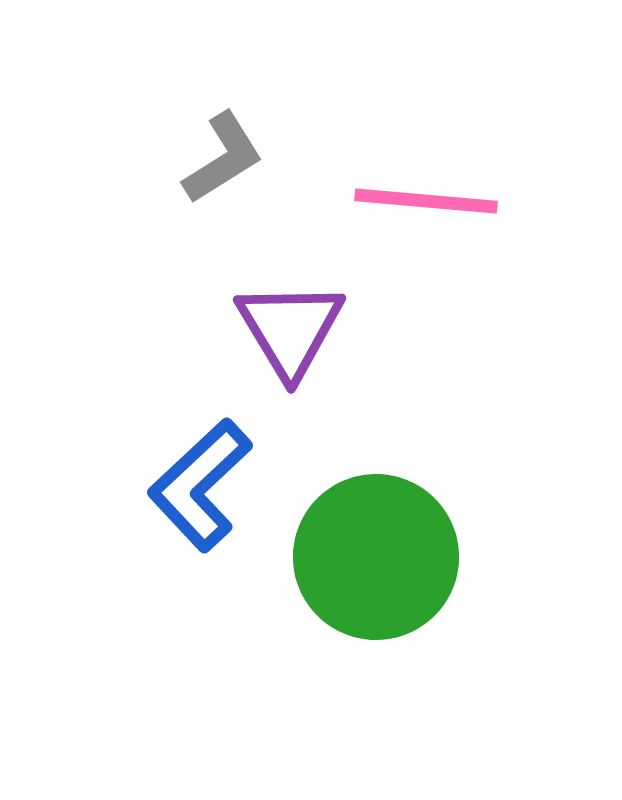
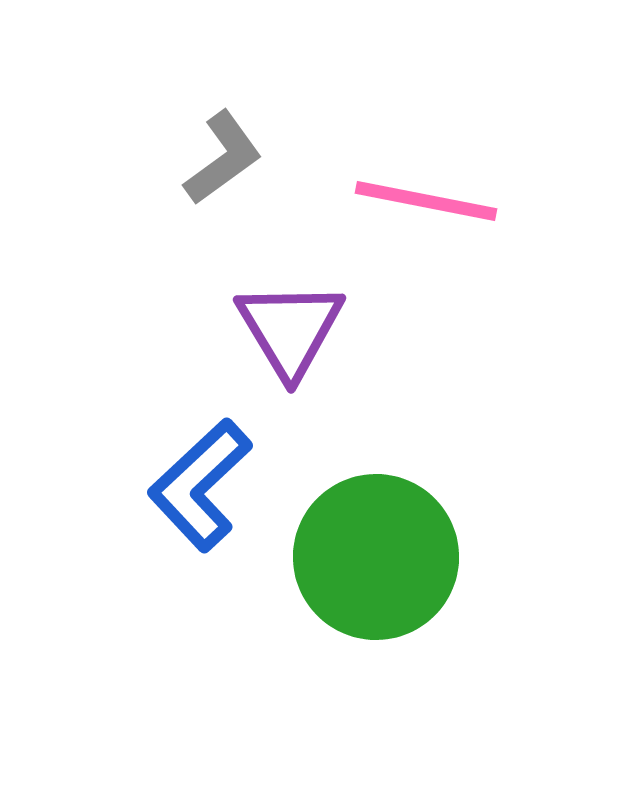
gray L-shape: rotated 4 degrees counterclockwise
pink line: rotated 6 degrees clockwise
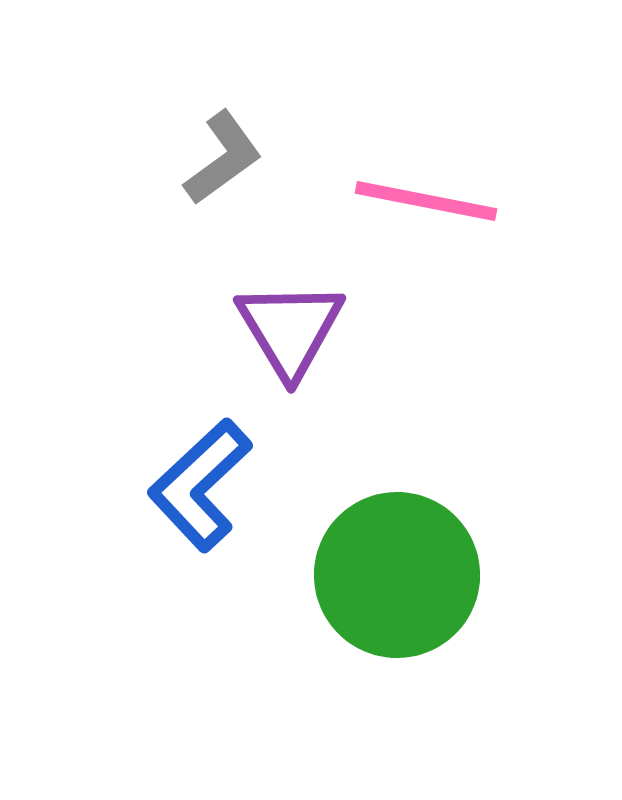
green circle: moved 21 px right, 18 px down
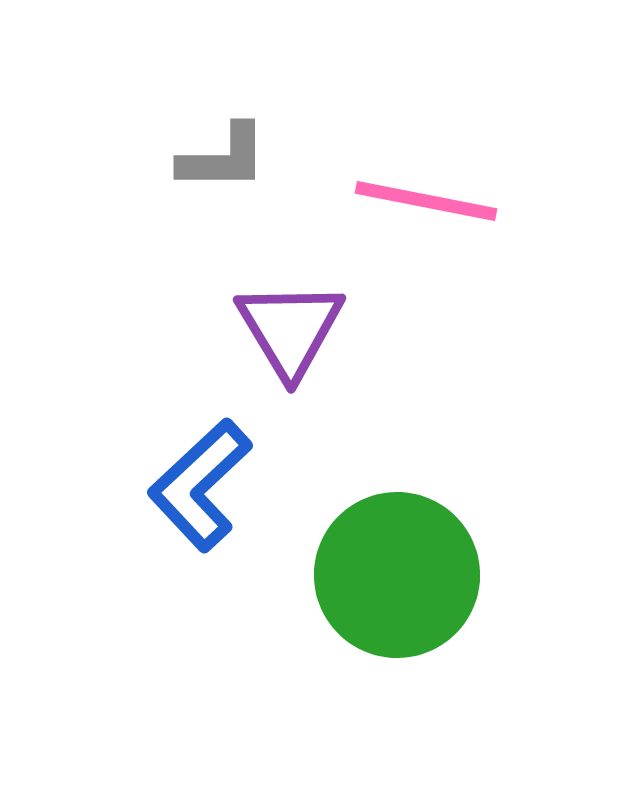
gray L-shape: rotated 36 degrees clockwise
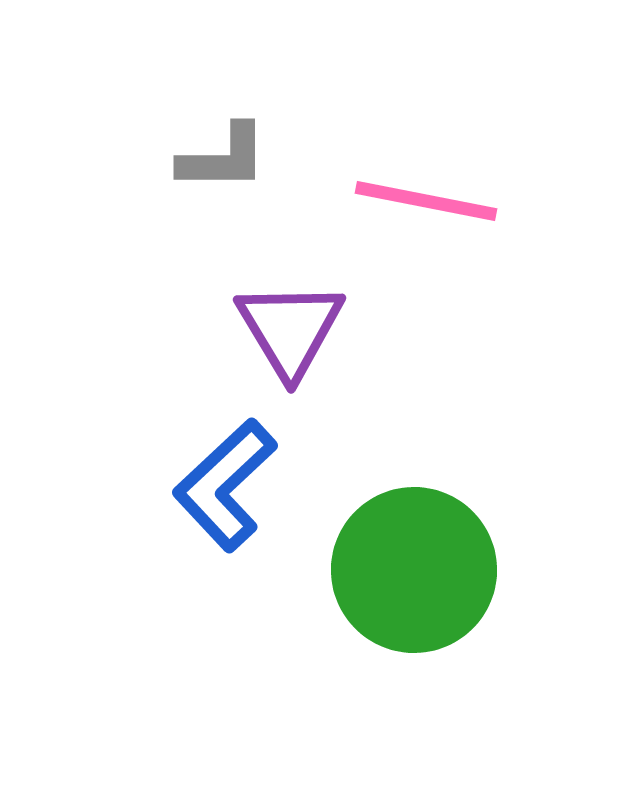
blue L-shape: moved 25 px right
green circle: moved 17 px right, 5 px up
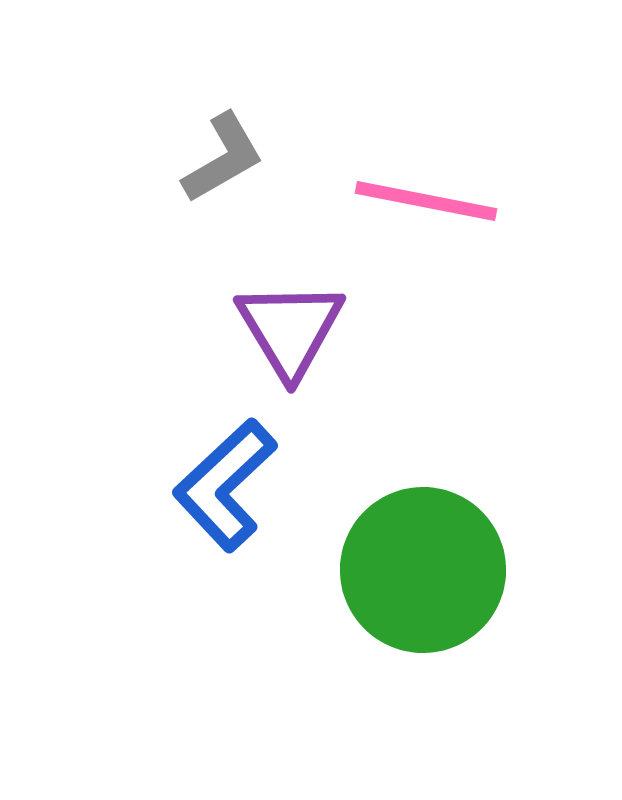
gray L-shape: rotated 30 degrees counterclockwise
green circle: moved 9 px right
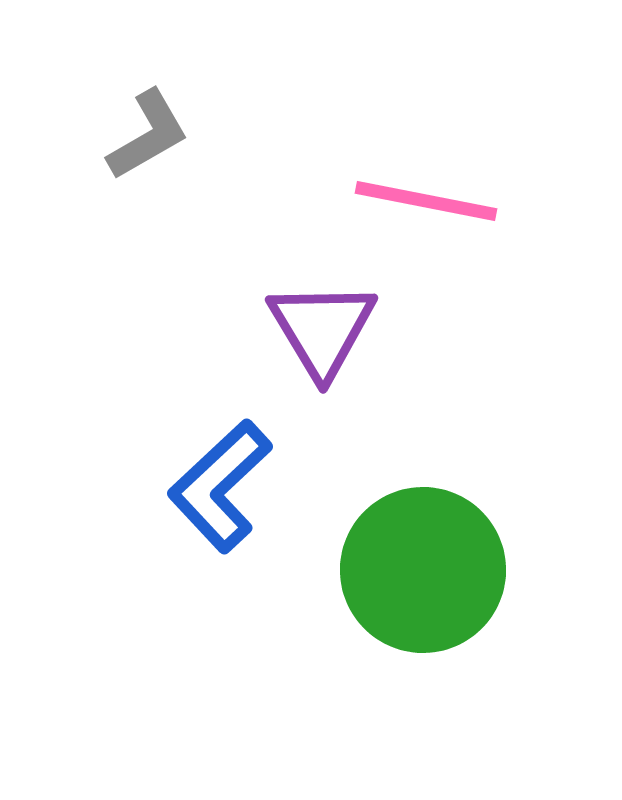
gray L-shape: moved 75 px left, 23 px up
purple triangle: moved 32 px right
blue L-shape: moved 5 px left, 1 px down
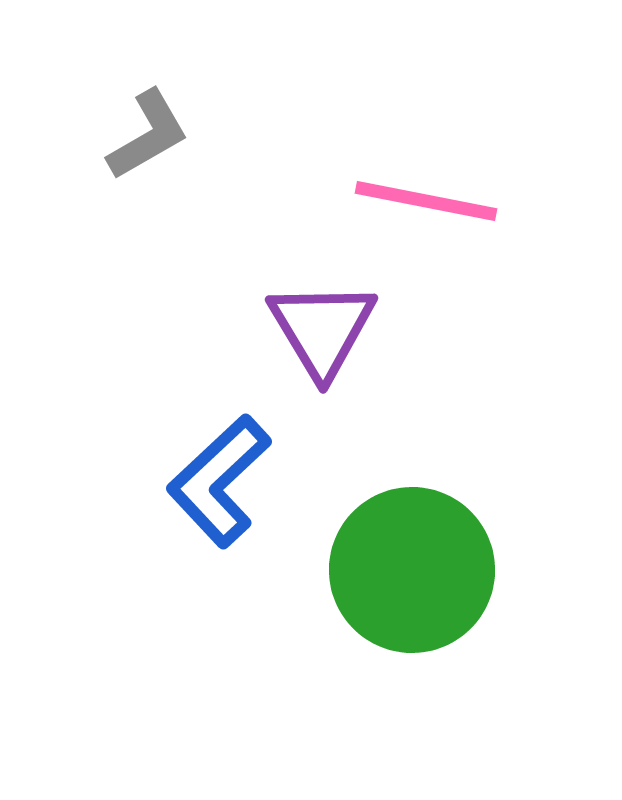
blue L-shape: moved 1 px left, 5 px up
green circle: moved 11 px left
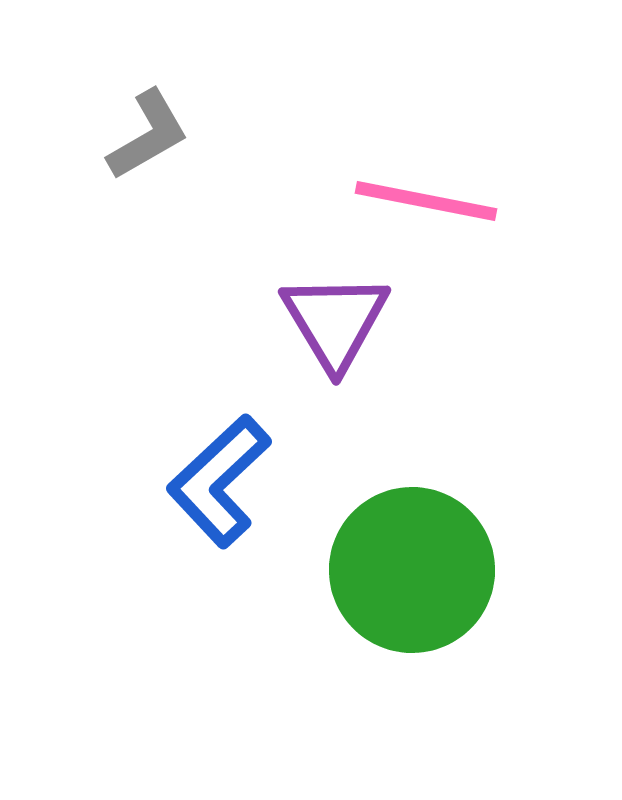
purple triangle: moved 13 px right, 8 px up
